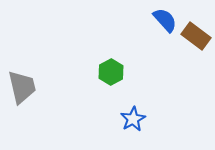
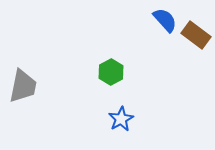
brown rectangle: moved 1 px up
gray trapezoid: moved 1 px right, 1 px up; rotated 24 degrees clockwise
blue star: moved 12 px left
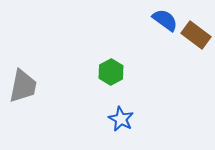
blue semicircle: rotated 12 degrees counterclockwise
blue star: rotated 15 degrees counterclockwise
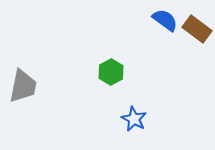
brown rectangle: moved 1 px right, 6 px up
blue star: moved 13 px right
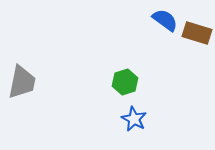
brown rectangle: moved 4 px down; rotated 20 degrees counterclockwise
green hexagon: moved 14 px right, 10 px down; rotated 10 degrees clockwise
gray trapezoid: moved 1 px left, 4 px up
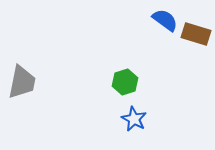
brown rectangle: moved 1 px left, 1 px down
